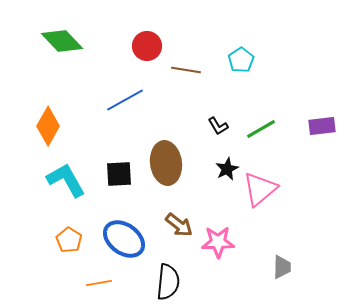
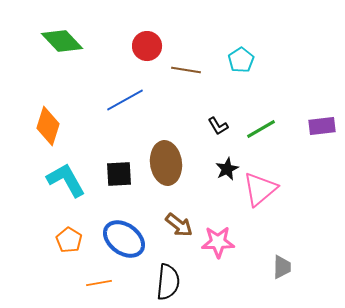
orange diamond: rotated 12 degrees counterclockwise
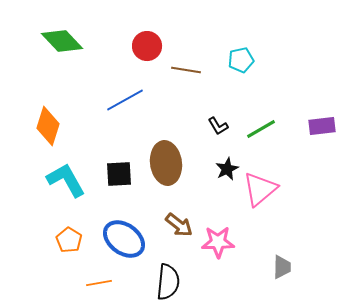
cyan pentagon: rotated 20 degrees clockwise
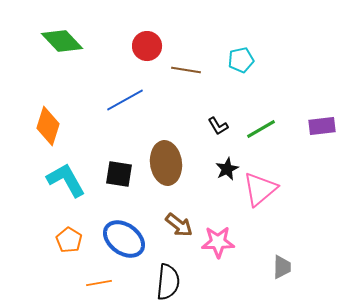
black square: rotated 12 degrees clockwise
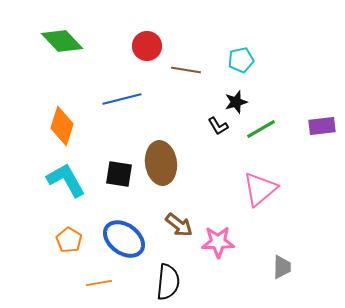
blue line: moved 3 px left, 1 px up; rotated 15 degrees clockwise
orange diamond: moved 14 px right
brown ellipse: moved 5 px left
black star: moved 9 px right, 67 px up; rotated 10 degrees clockwise
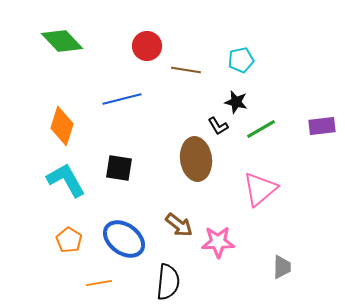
black star: rotated 30 degrees clockwise
brown ellipse: moved 35 px right, 4 px up
black square: moved 6 px up
